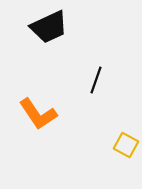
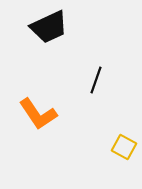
yellow square: moved 2 px left, 2 px down
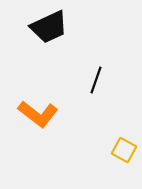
orange L-shape: rotated 18 degrees counterclockwise
yellow square: moved 3 px down
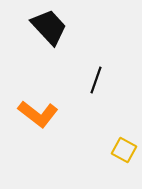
black trapezoid: rotated 108 degrees counterclockwise
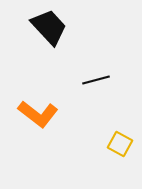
black line: rotated 56 degrees clockwise
yellow square: moved 4 px left, 6 px up
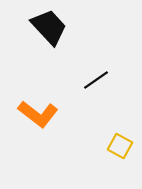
black line: rotated 20 degrees counterclockwise
yellow square: moved 2 px down
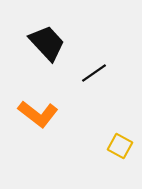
black trapezoid: moved 2 px left, 16 px down
black line: moved 2 px left, 7 px up
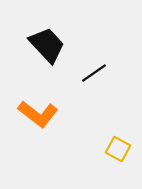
black trapezoid: moved 2 px down
yellow square: moved 2 px left, 3 px down
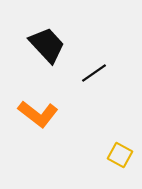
yellow square: moved 2 px right, 6 px down
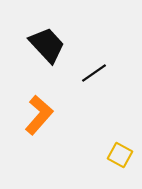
orange L-shape: moved 1 px right, 1 px down; rotated 87 degrees counterclockwise
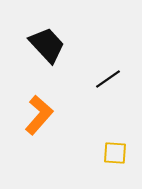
black line: moved 14 px right, 6 px down
yellow square: moved 5 px left, 2 px up; rotated 25 degrees counterclockwise
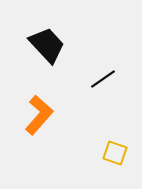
black line: moved 5 px left
yellow square: rotated 15 degrees clockwise
